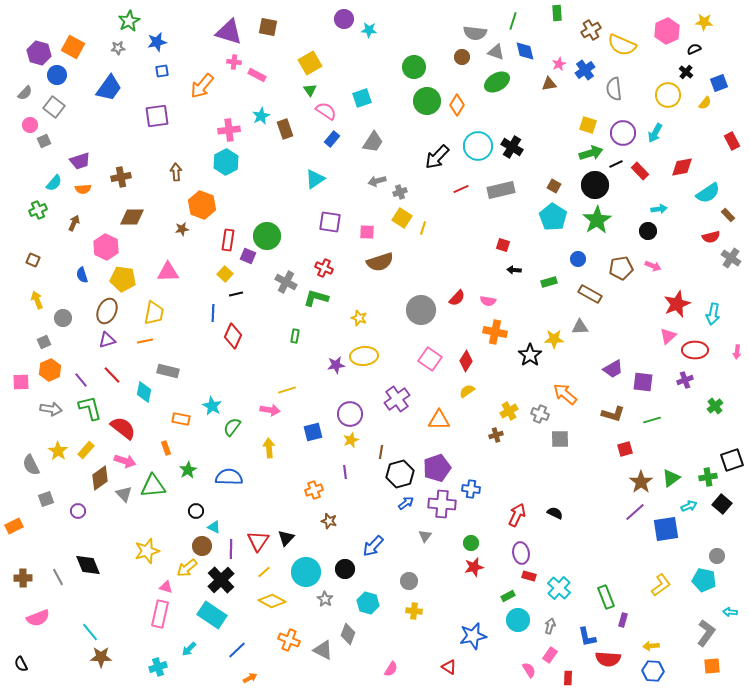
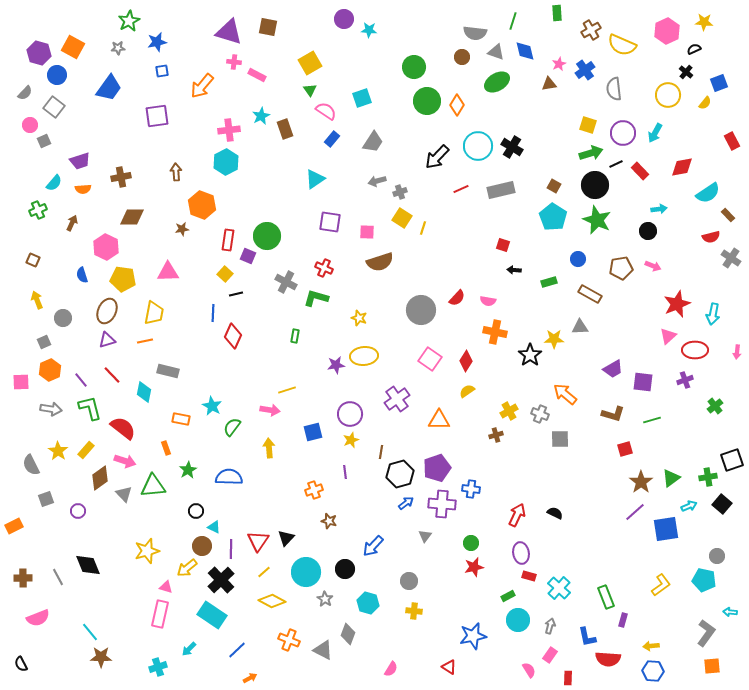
green star at (597, 220): rotated 16 degrees counterclockwise
brown arrow at (74, 223): moved 2 px left
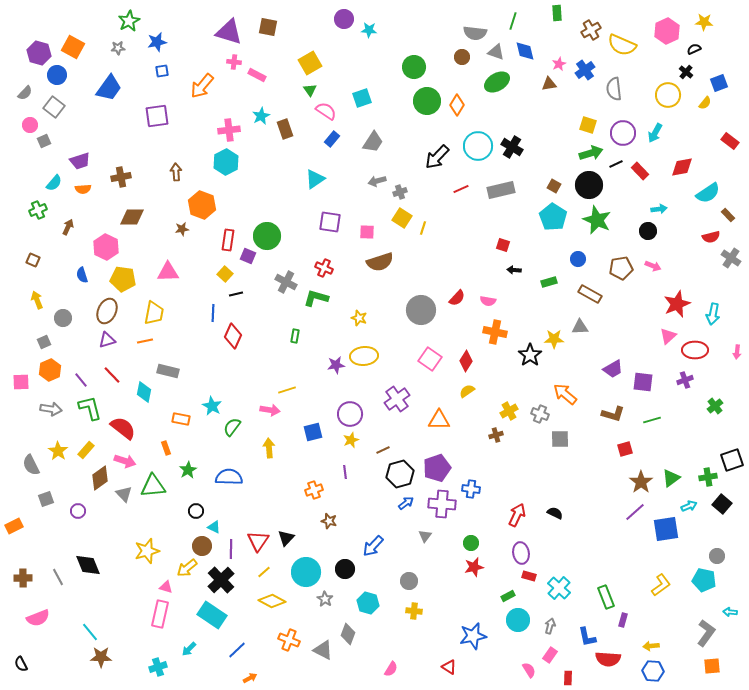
red rectangle at (732, 141): moved 2 px left; rotated 24 degrees counterclockwise
black circle at (595, 185): moved 6 px left
brown arrow at (72, 223): moved 4 px left, 4 px down
brown line at (381, 452): moved 2 px right, 2 px up; rotated 56 degrees clockwise
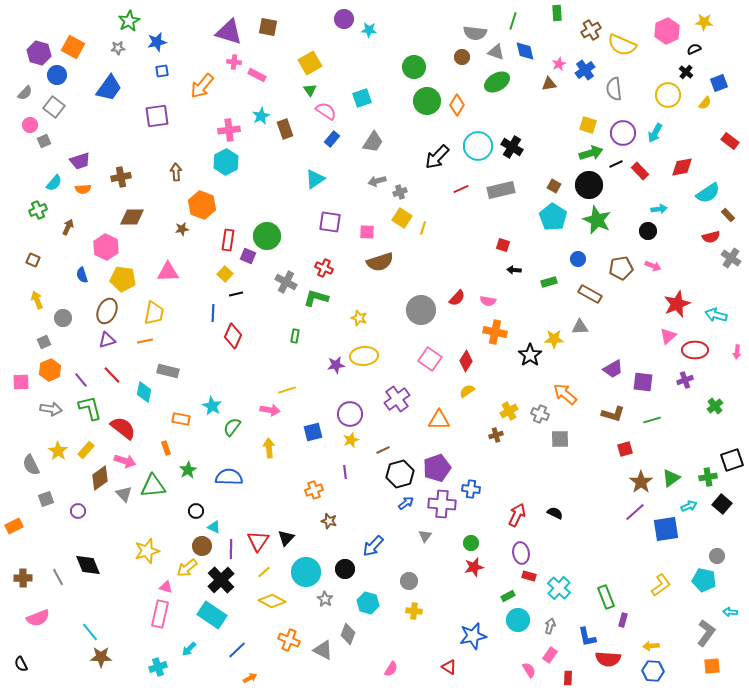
cyan arrow at (713, 314): moved 3 px right, 1 px down; rotated 95 degrees clockwise
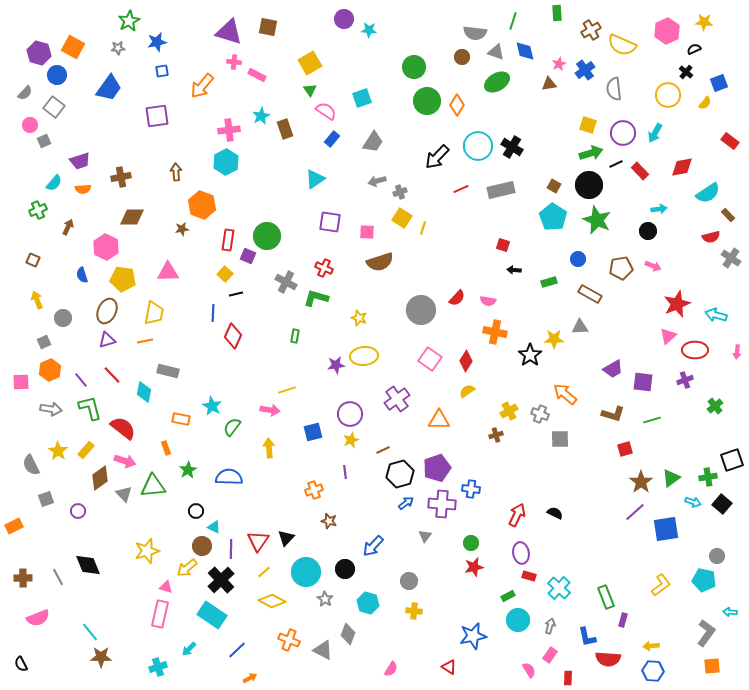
cyan arrow at (689, 506): moved 4 px right, 4 px up; rotated 42 degrees clockwise
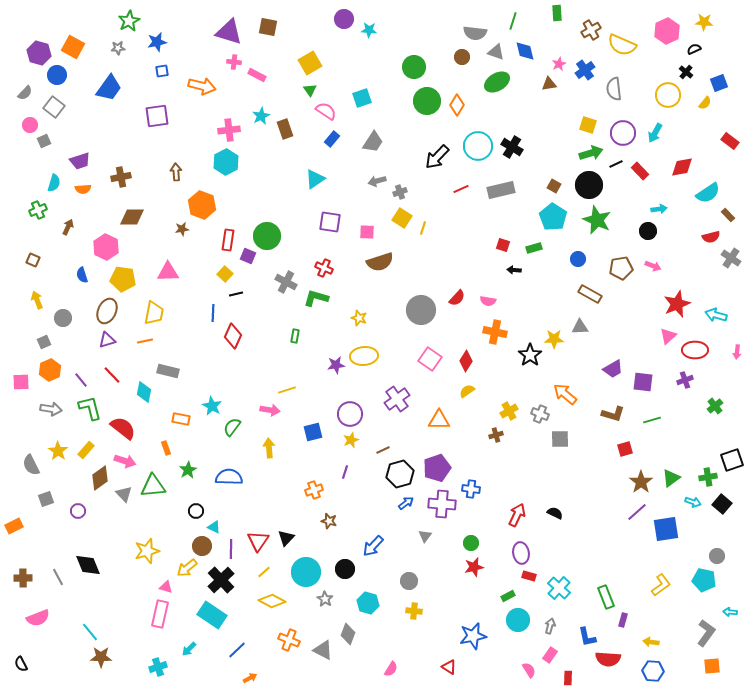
orange arrow at (202, 86): rotated 116 degrees counterclockwise
cyan semicircle at (54, 183): rotated 24 degrees counterclockwise
green rectangle at (549, 282): moved 15 px left, 34 px up
purple line at (345, 472): rotated 24 degrees clockwise
purple line at (635, 512): moved 2 px right
yellow arrow at (651, 646): moved 4 px up; rotated 14 degrees clockwise
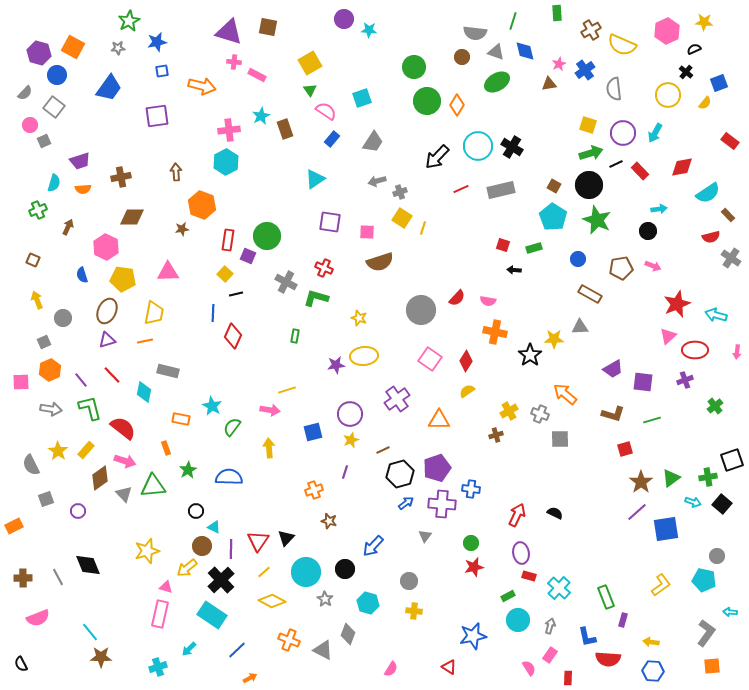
pink semicircle at (529, 670): moved 2 px up
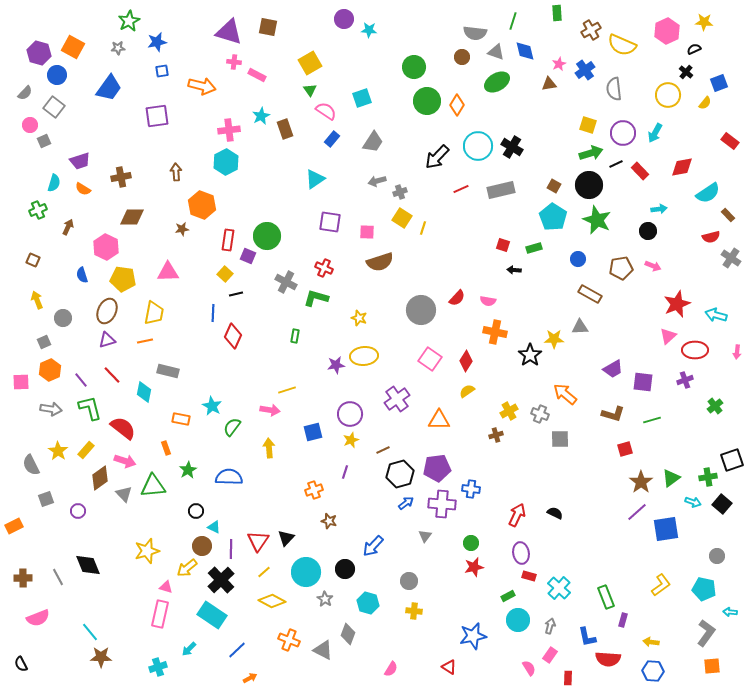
orange semicircle at (83, 189): rotated 35 degrees clockwise
purple pentagon at (437, 468): rotated 12 degrees clockwise
cyan pentagon at (704, 580): moved 9 px down
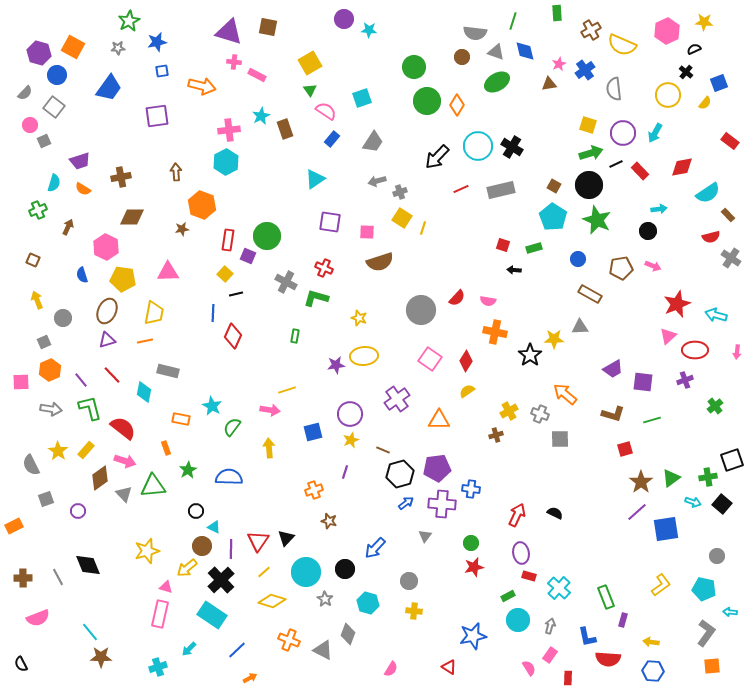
brown line at (383, 450): rotated 48 degrees clockwise
blue arrow at (373, 546): moved 2 px right, 2 px down
yellow diamond at (272, 601): rotated 12 degrees counterclockwise
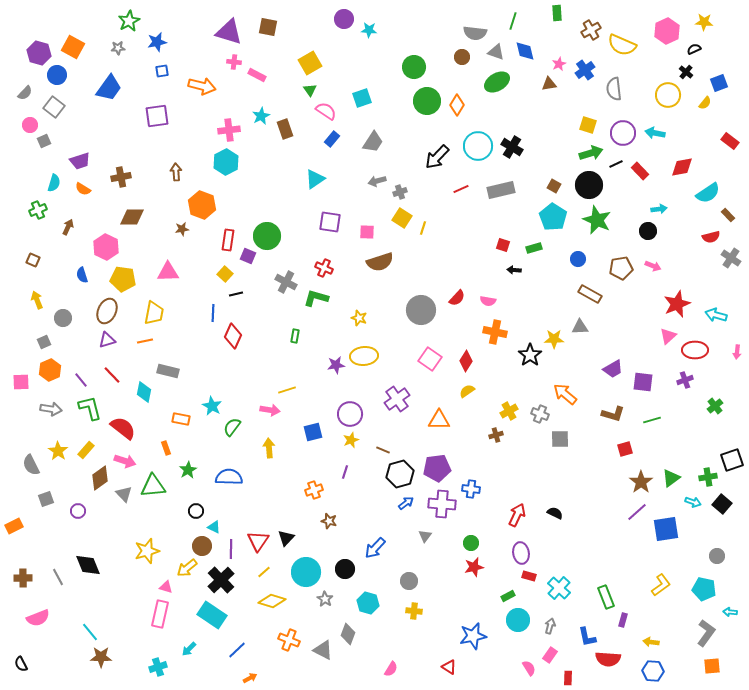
cyan arrow at (655, 133): rotated 72 degrees clockwise
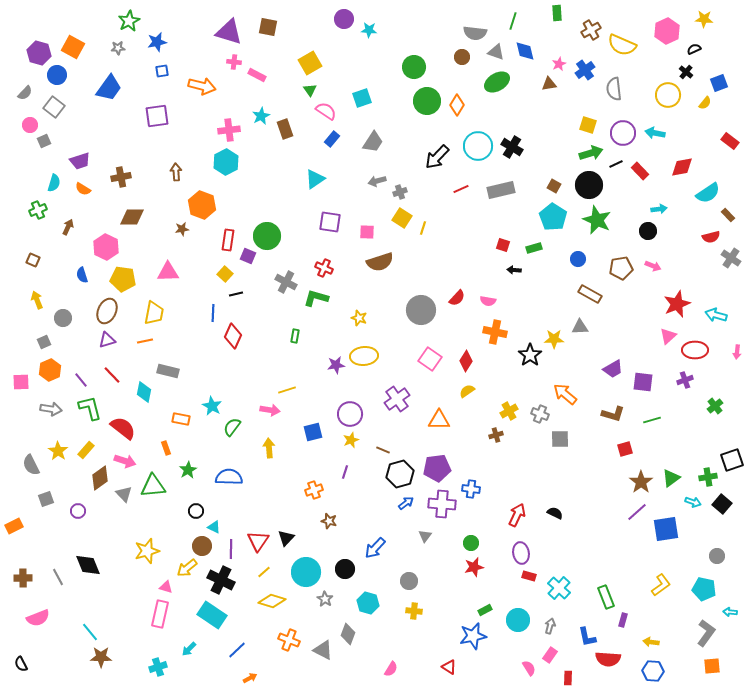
yellow star at (704, 22): moved 3 px up
black cross at (221, 580): rotated 20 degrees counterclockwise
green rectangle at (508, 596): moved 23 px left, 14 px down
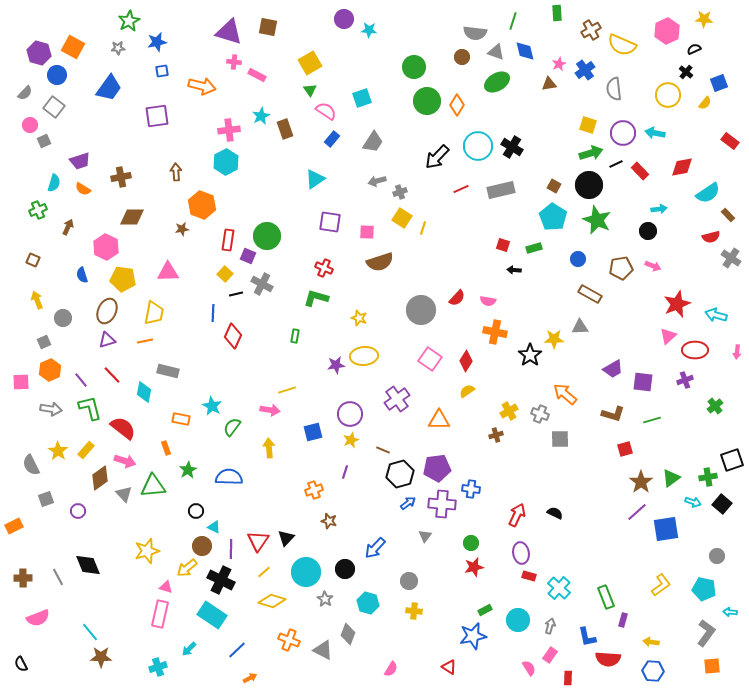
gray cross at (286, 282): moved 24 px left, 2 px down
blue arrow at (406, 503): moved 2 px right
